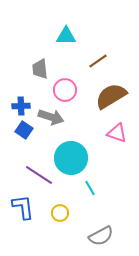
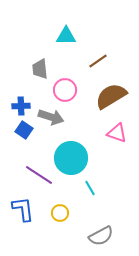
blue L-shape: moved 2 px down
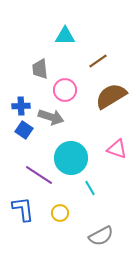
cyan triangle: moved 1 px left
pink triangle: moved 16 px down
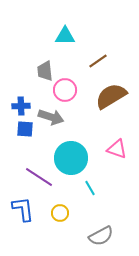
gray trapezoid: moved 5 px right, 2 px down
blue square: moved 1 px right, 1 px up; rotated 30 degrees counterclockwise
purple line: moved 2 px down
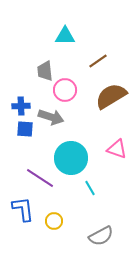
purple line: moved 1 px right, 1 px down
yellow circle: moved 6 px left, 8 px down
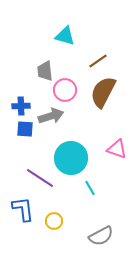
cyan triangle: rotated 15 degrees clockwise
brown semicircle: moved 8 px left, 4 px up; rotated 32 degrees counterclockwise
gray arrow: moved 1 px up; rotated 35 degrees counterclockwise
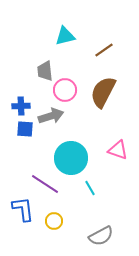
cyan triangle: rotated 30 degrees counterclockwise
brown line: moved 6 px right, 11 px up
pink triangle: moved 1 px right, 1 px down
purple line: moved 5 px right, 6 px down
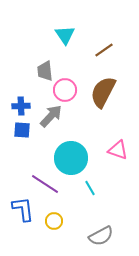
cyan triangle: moved 1 px up; rotated 50 degrees counterclockwise
gray arrow: rotated 30 degrees counterclockwise
blue square: moved 3 px left, 1 px down
